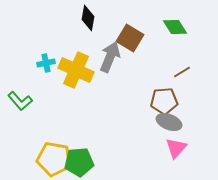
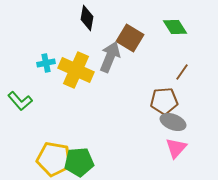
black diamond: moved 1 px left
brown line: rotated 24 degrees counterclockwise
gray ellipse: moved 4 px right
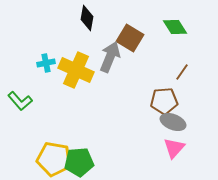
pink triangle: moved 2 px left
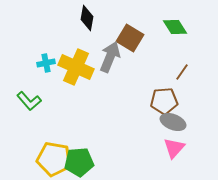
yellow cross: moved 3 px up
green L-shape: moved 9 px right
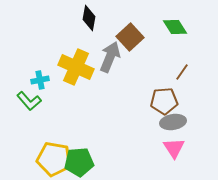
black diamond: moved 2 px right
brown square: moved 1 px up; rotated 16 degrees clockwise
cyan cross: moved 6 px left, 17 px down
gray ellipse: rotated 30 degrees counterclockwise
pink triangle: rotated 15 degrees counterclockwise
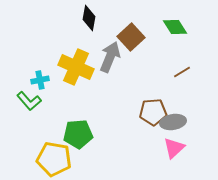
brown square: moved 1 px right
brown line: rotated 24 degrees clockwise
brown pentagon: moved 11 px left, 11 px down
pink triangle: rotated 20 degrees clockwise
green pentagon: moved 1 px left, 28 px up
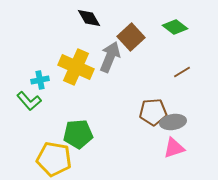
black diamond: rotated 40 degrees counterclockwise
green diamond: rotated 20 degrees counterclockwise
pink triangle: rotated 25 degrees clockwise
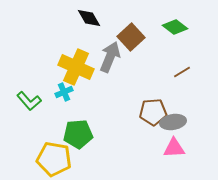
cyan cross: moved 24 px right, 12 px down; rotated 12 degrees counterclockwise
pink triangle: rotated 15 degrees clockwise
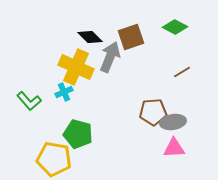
black diamond: moved 1 px right, 19 px down; rotated 15 degrees counterclockwise
green diamond: rotated 10 degrees counterclockwise
brown square: rotated 24 degrees clockwise
green pentagon: rotated 20 degrees clockwise
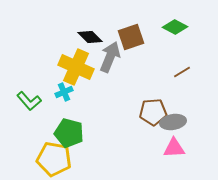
green pentagon: moved 9 px left, 1 px up
